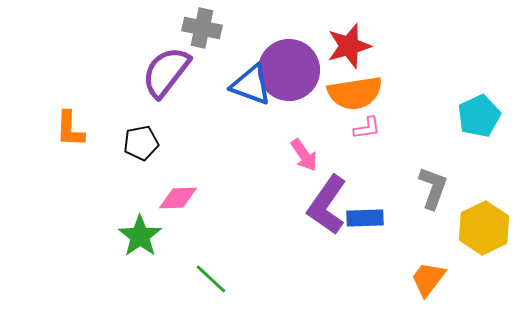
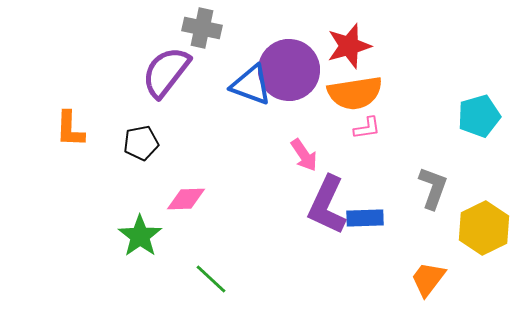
cyan pentagon: rotated 9 degrees clockwise
pink diamond: moved 8 px right, 1 px down
purple L-shape: rotated 10 degrees counterclockwise
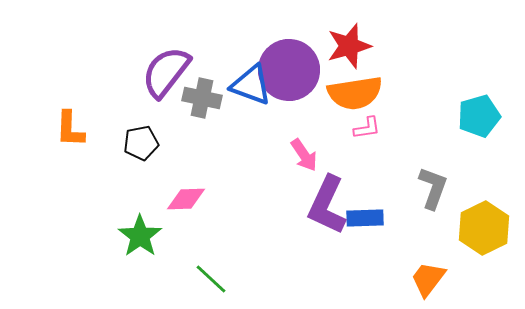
gray cross: moved 70 px down
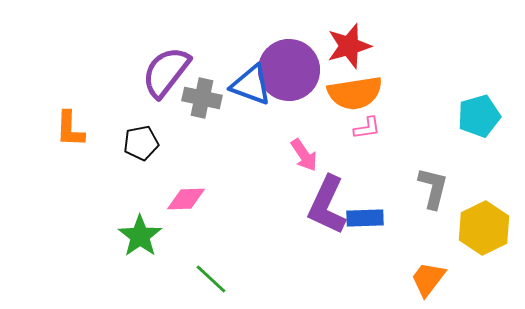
gray L-shape: rotated 6 degrees counterclockwise
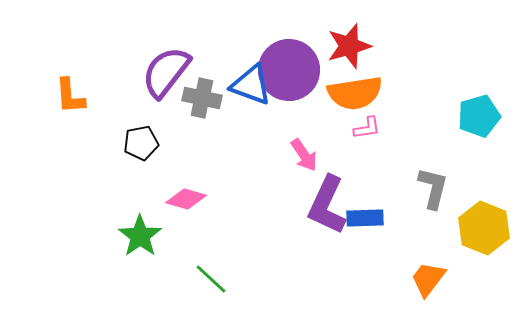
orange L-shape: moved 33 px up; rotated 6 degrees counterclockwise
pink diamond: rotated 18 degrees clockwise
yellow hexagon: rotated 12 degrees counterclockwise
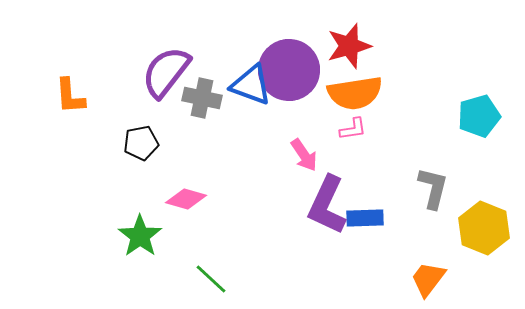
pink L-shape: moved 14 px left, 1 px down
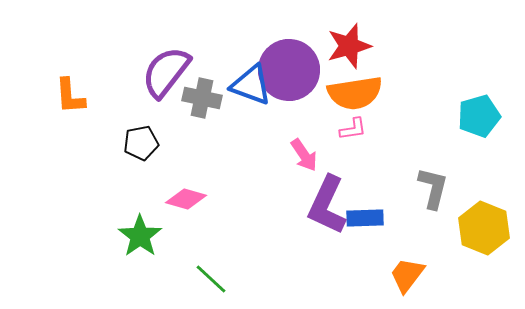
orange trapezoid: moved 21 px left, 4 px up
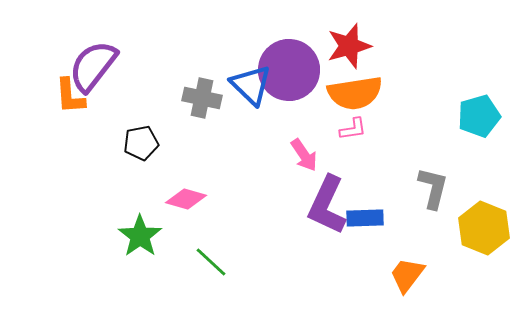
purple semicircle: moved 73 px left, 6 px up
blue triangle: rotated 24 degrees clockwise
green line: moved 17 px up
